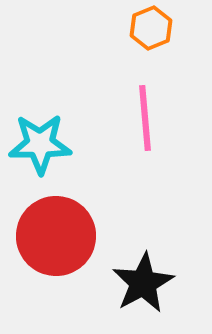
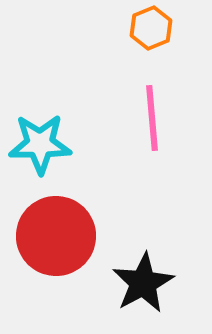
pink line: moved 7 px right
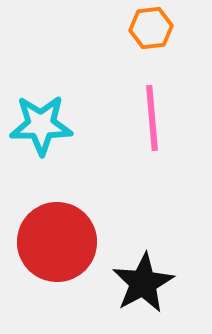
orange hexagon: rotated 15 degrees clockwise
cyan star: moved 1 px right, 19 px up
red circle: moved 1 px right, 6 px down
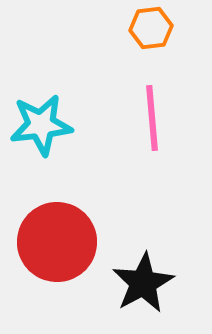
cyan star: rotated 6 degrees counterclockwise
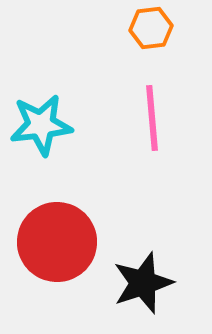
black star: rotated 10 degrees clockwise
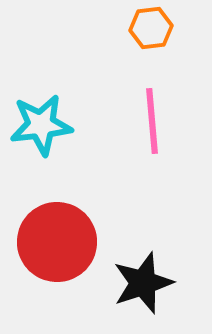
pink line: moved 3 px down
